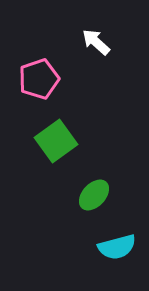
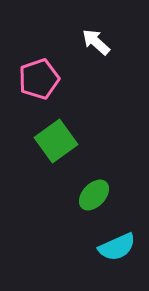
cyan semicircle: rotated 9 degrees counterclockwise
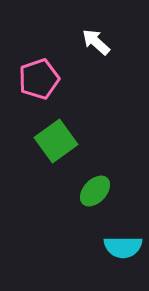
green ellipse: moved 1 px right, 4 px up
cyan semicircle: moved 6 px right; rotated 24 degrees clockwise
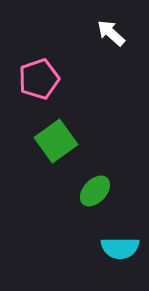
white arrow: moved 15 px right, 9 px up
cyan semicircle: moved 3 px left, 1 px down
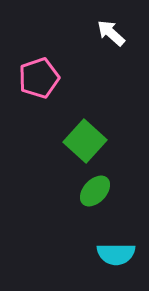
pink pentagon: moved 1 px up
green square: moved 29 px right; rotated 12 degrees counterclockwise
cyan semicircle: moved 4 px left, 6 px down
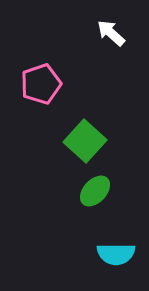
pink pentagon: moved 2 px right, 6 px down
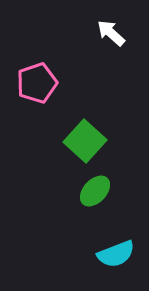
pink pentagon: moved 4 px left, 1 px up
cyan semicircle: rotated 21 degrees counterclockwise
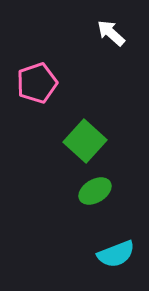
green ellipse: rotated 16 degrees clockwise
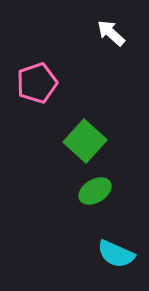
cyan semicircle: rotated 45 degrees clockwise
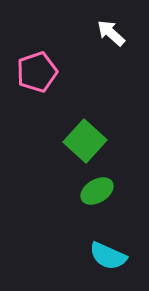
pink pentagon: moved 11 px up
green ellipse: moved 2 px right
cyan semicircle: moved 8 px left, 2 px down
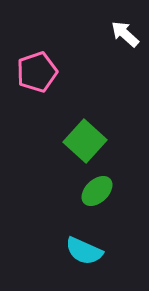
white arrow: moved 14 px right, 1 px down
green ellipse: rotated 12 degrees counterclockwise
cyan semicircle: moved 24 px left, 5 px up
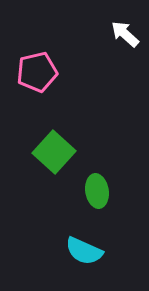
pink pentagon: rotated 6 degrees clockwise
green square: moved 31 px left, 11 px down
green ellipse: rotated 56 degrees counterclockwise
